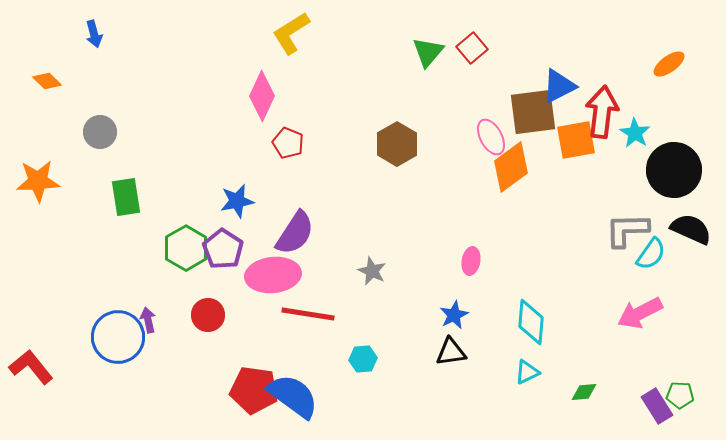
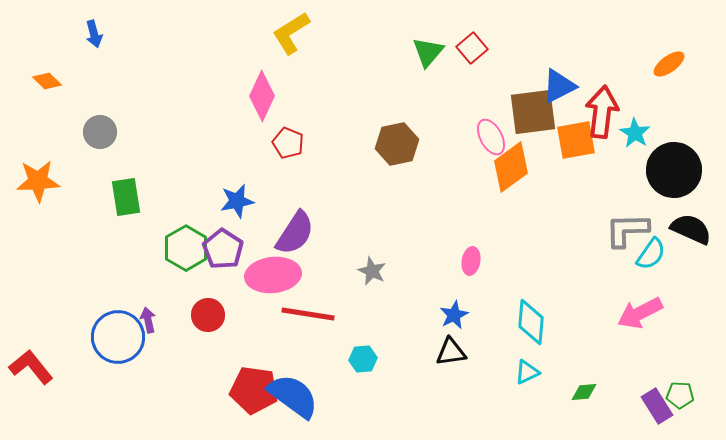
brown hexagon at (397, 144): rotated 18 degrees clockwise
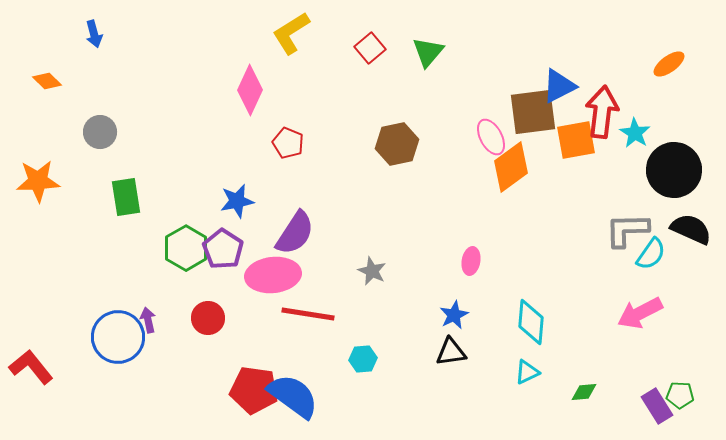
red square at (472, 48): moved 102 px left
pink diamond at (262, 96): moved 12 px left, 6 px up
red circle at (208, 315): moved 3 px down
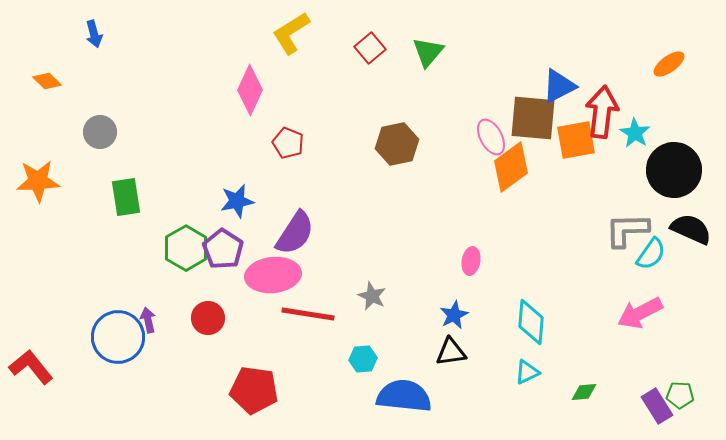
brown square at (533, 112): moved 6 px down; rotated 12 degrees clockwise
gray star at (372, 271): moved 25 px down
blue semicircle at (293, 396): moved 111 px right; rotated 30 degrees counterclockwise
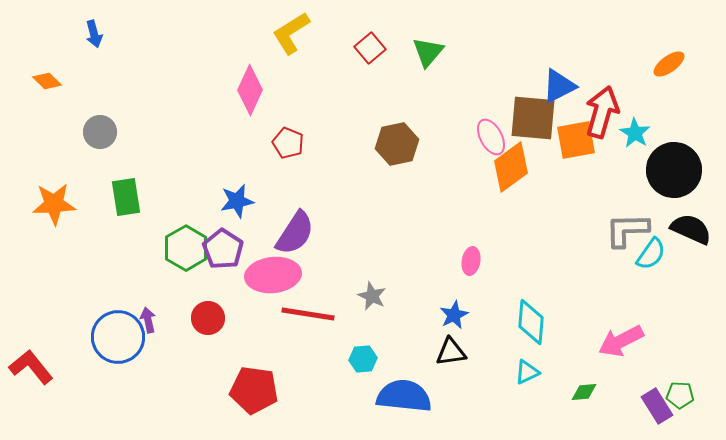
red arrow at (602, 112): rotated 9 degrees clockwise
orange star at (38, 181): moved 16 px right, 23 px down
pink arrow at (640, 313): moved 19 px left, 28 px down
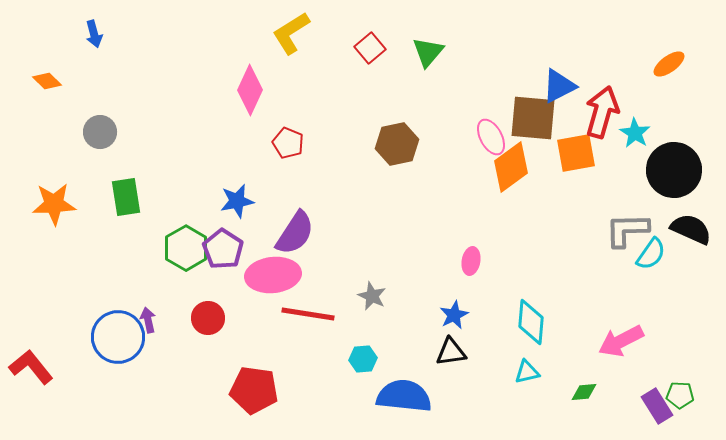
orange square at (576, 140): moved 13 px down
cyan triangle at (527, 372): rotated 12 degrees clockwise
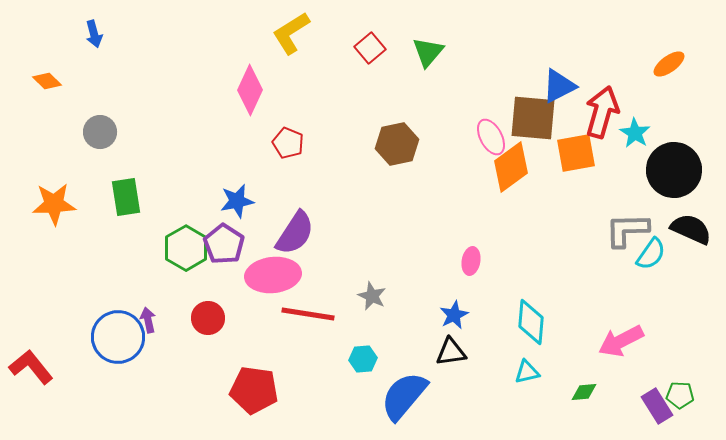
purple pentagon at (223, 249): moved 1 px right, 5 px up
blue semicircle at (404, 396): rotated 56 degrees counterclockwise
